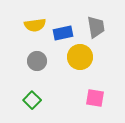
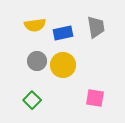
yellow circle: moved 17 px left, 8 px down
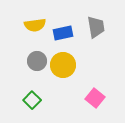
pink square: rotated 30 degrees clockwise
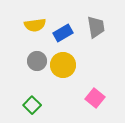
blue rectangle: rotated 18 degrees counterclockwise
green square: moved 5 px down
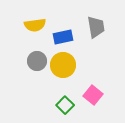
blue rectangle: moved 4 px down; rotated 18 degrees clockwise
pink square: moved 2 px left, 3 px up
green square: moved 33 px right
